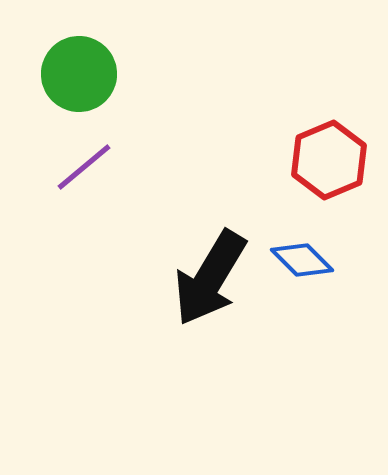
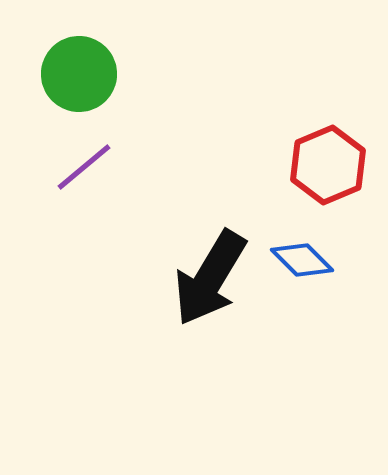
red hexagon: moved 1 px left, 5 px down
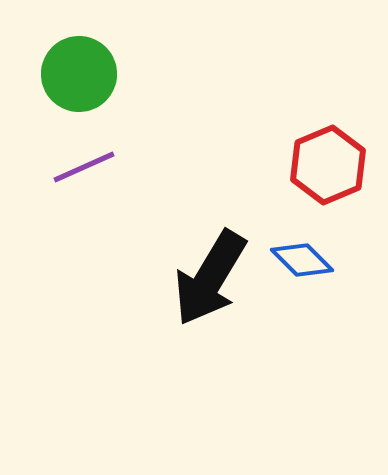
purple line: rotated 16 degrees clockwise
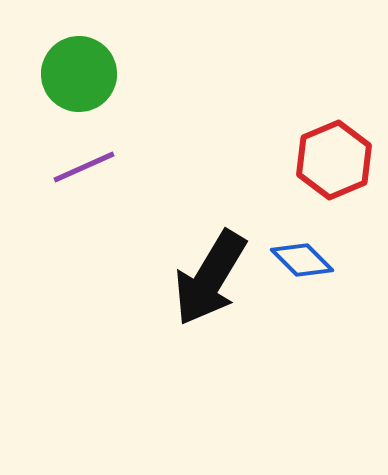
red hexagon: moved 6 px right, 5 px up
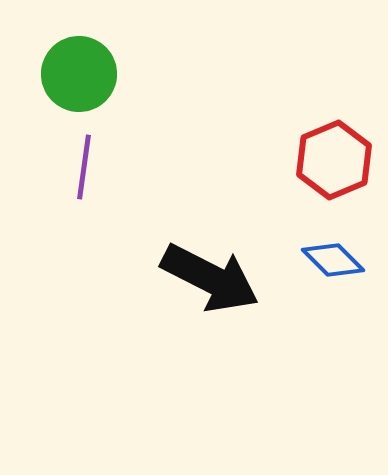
purple line: rotated 58 degrees counterclockwise
blue diamond: moved 31 px right
black arrow: rotated 94 degrees counterclockwise
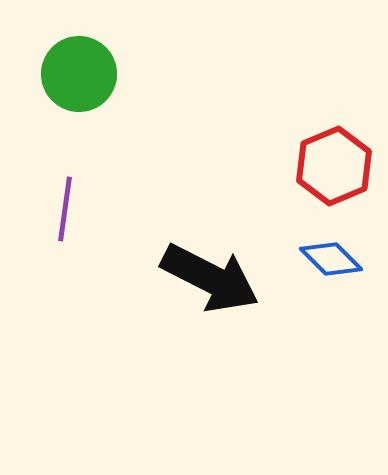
red hexagon: moved 6 px down
purple line: moved 19 px left, 42 px down
blue diamond: moved 2 px left, 1 px up
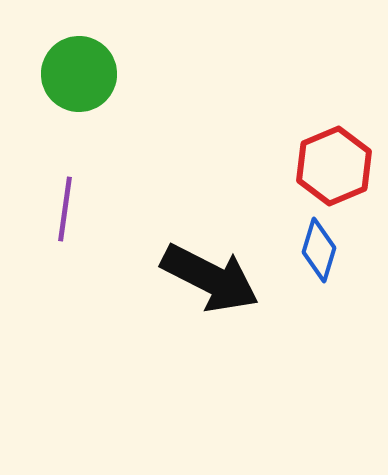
blue diamond: moved 12 px left, 9 px up; rotated 62 degrees clockwise
